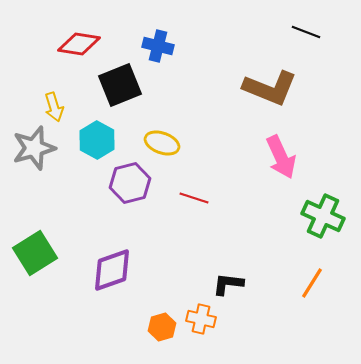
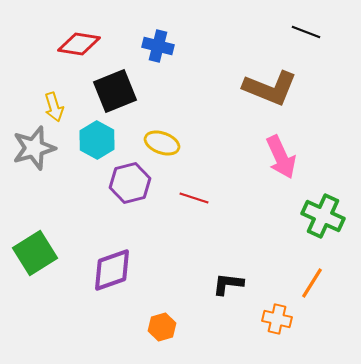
black square: moved 5 px left, 6 px down
orange cross: moved 76 px right
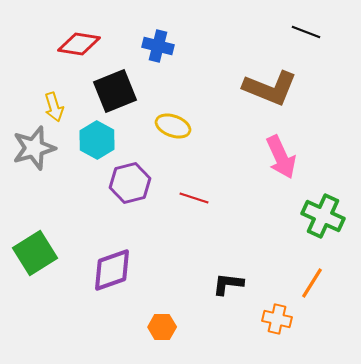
yellow ellipse: moved 11 px right, 17 px up
orange hexagon: rotated 16 degrees clockwise
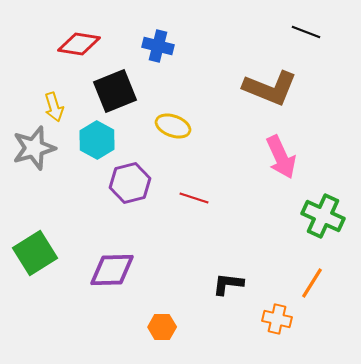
purple diamond: rotated 18 degrees clockwise
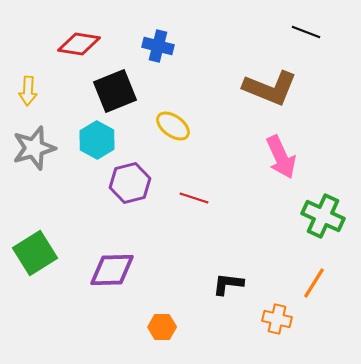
yellow arrow: moved 26 px left, 16 px up; rotated 20 degrees clockwise
yellow ellipse: rotated 16 degrees clockwise
orange line: moved 2 px right
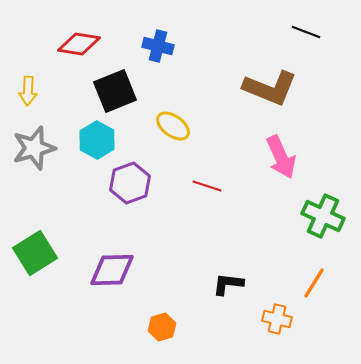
purple hexagon: rotated 6 degrees counterclockwise
red line: moved 13 px right, 12 px up
orange hexagon: rotated 16 degrees counterclockwise
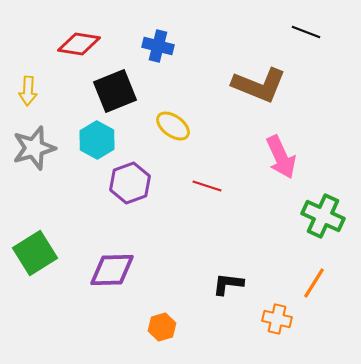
brown L-shape: moved 11 px left, 3 px up
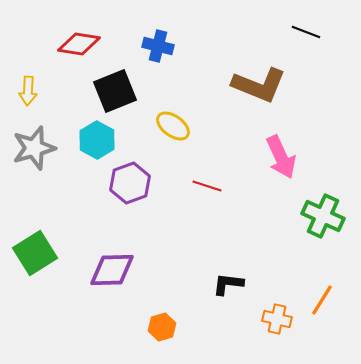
orange line: moved 8 px right, 17 px down
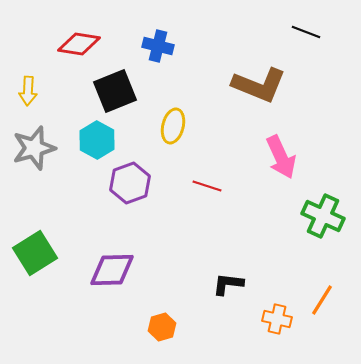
yellow ellipse: rotated 68 degrees clockwise
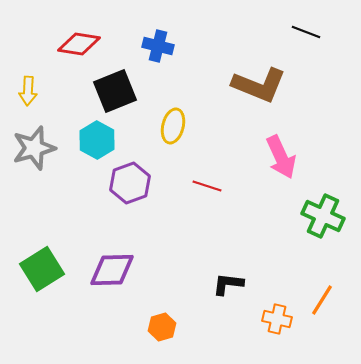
green square: moved 7 px right, 16 px down
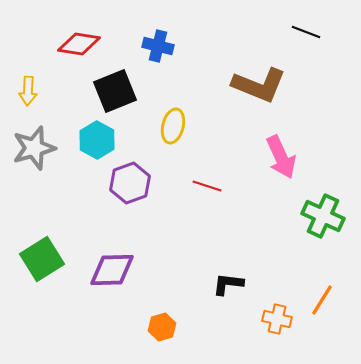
green square: moved 10 px up
